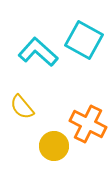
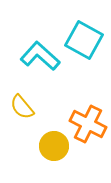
cyan L-shape: moved 2 px right, 4 px down
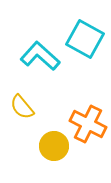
cyan square: moved 1 px right, 1 px up
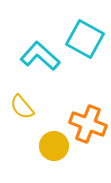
orange cross: rotated 6 degrees counterclockwise
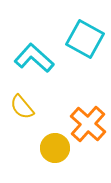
cyan L-shape: moved 6 px left, 2 px down
orange cross: rotated 21 degrees clockwise
yellow circle: moved 1 px right, 2 px down
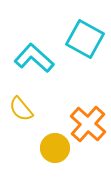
yellow semicircle: moved 1 px left, 2 px down
